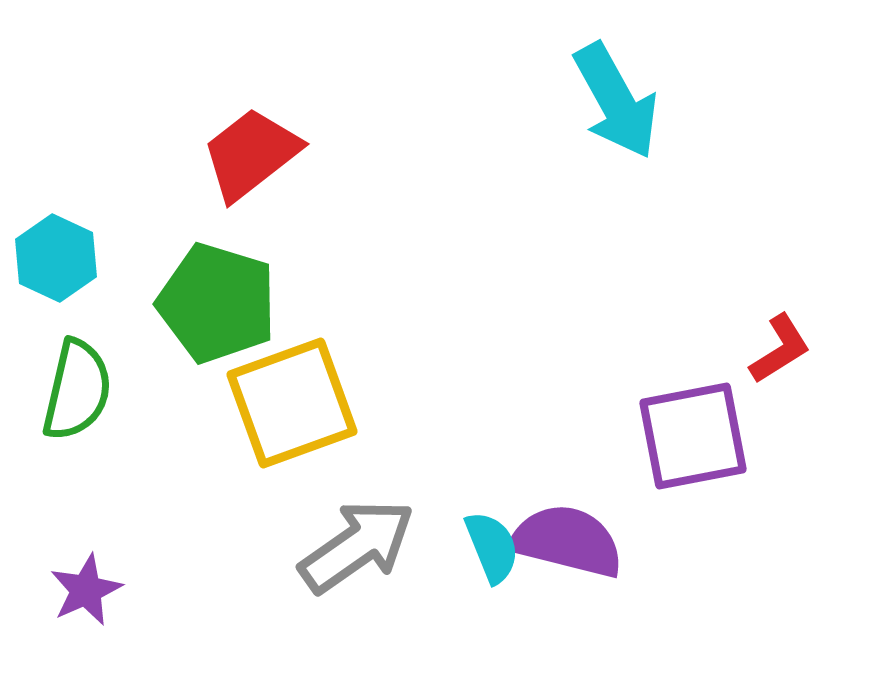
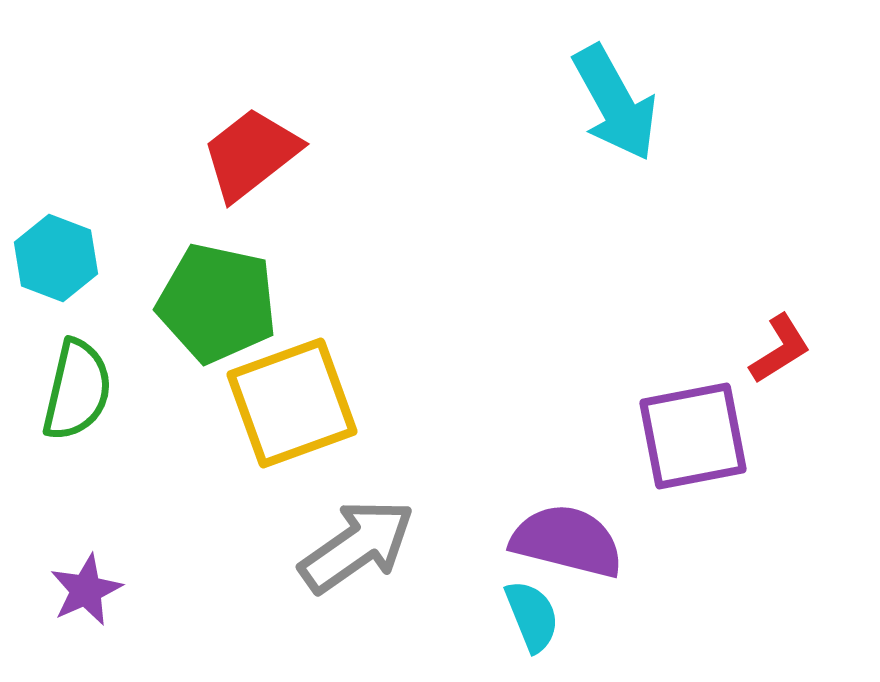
cyan arrow: moved 1 px left, 2 px down
cyan hexagon: rotated 4 degrees counterclockwise
green pentagon: rotated 5 degrees counterclockwise
cyan semicircle: moved 40 px right, 69 px down
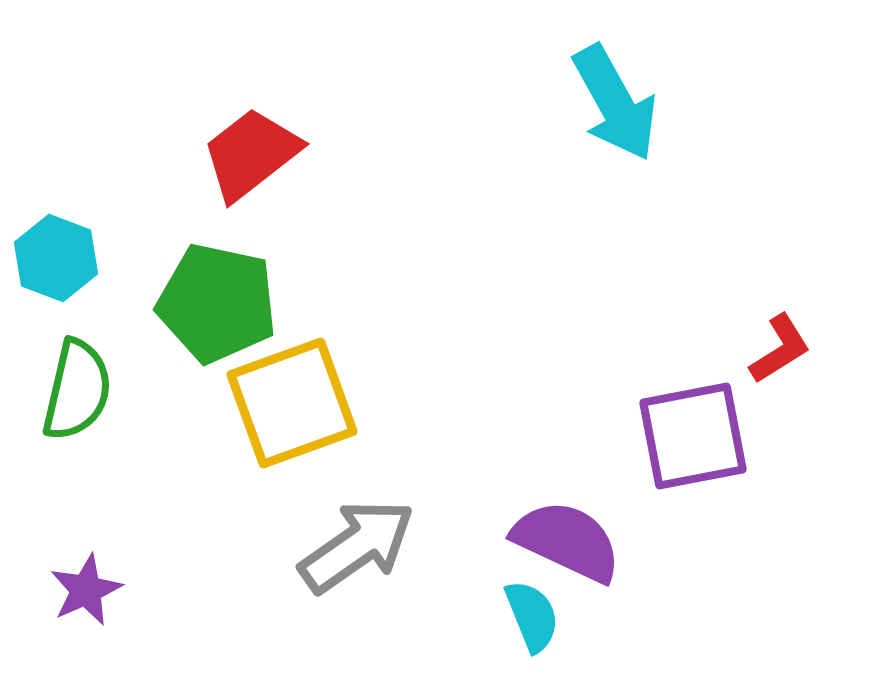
purple semicircle: rotated 11 degrees clockwise
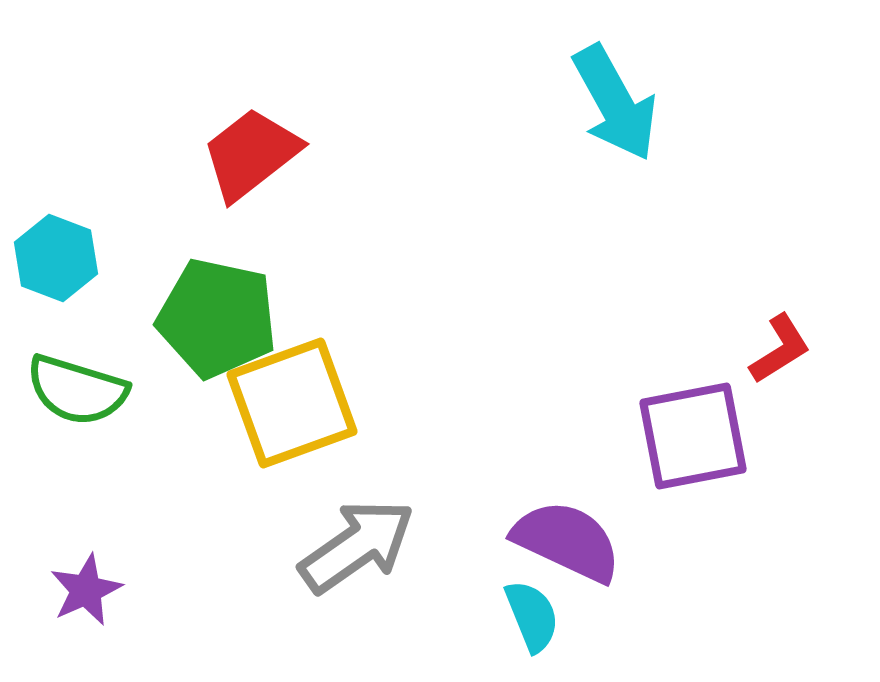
green pentagon: moved 15 px down
green semicircle: rotated 94 degrees clockwise
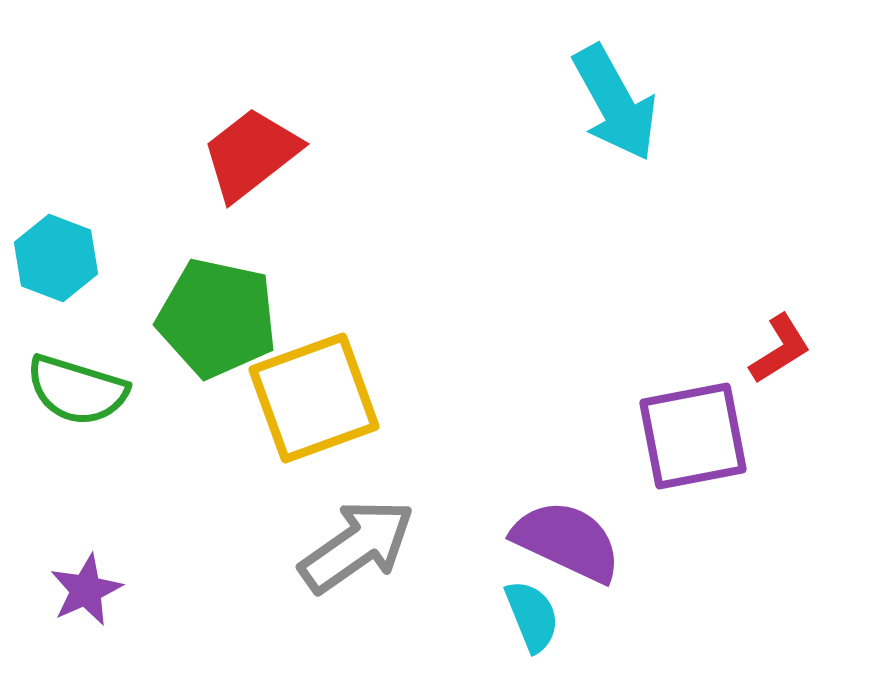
yellow square: moved 22 px right, 5 px up
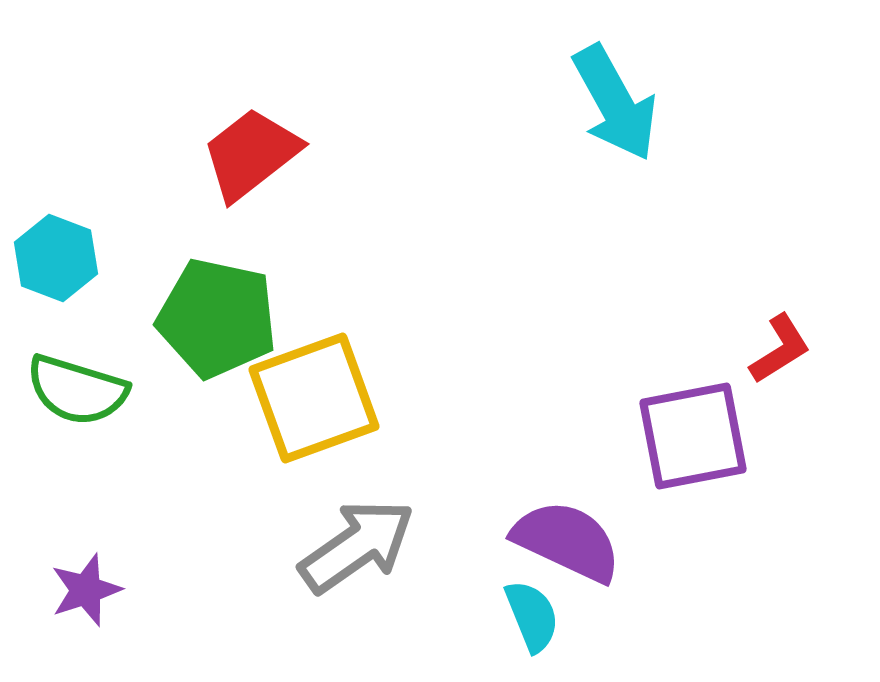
purple star: rotated 6 degrees clockwise
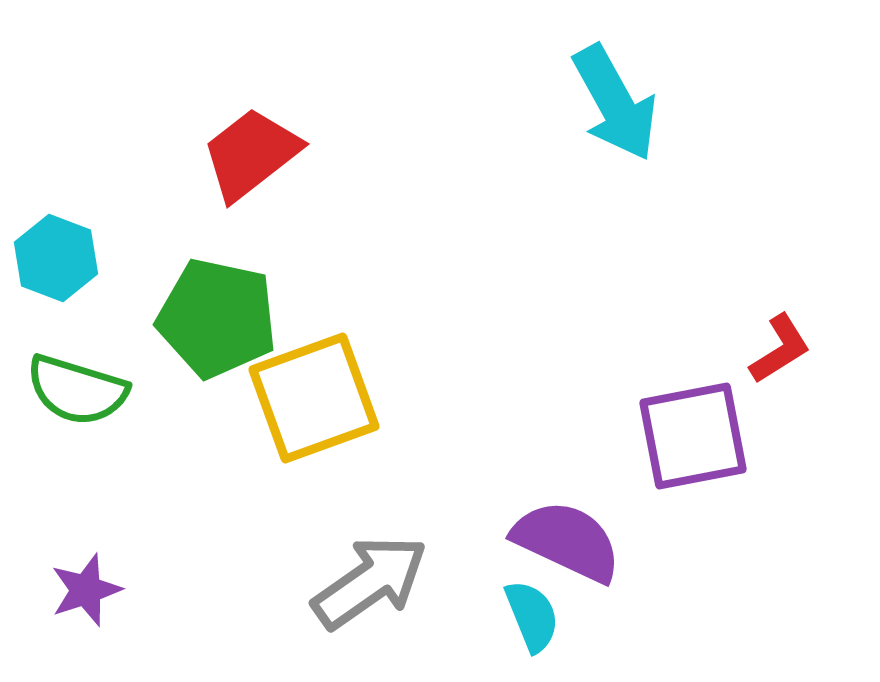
gray arrow: moved 13 px right, 36 px down
